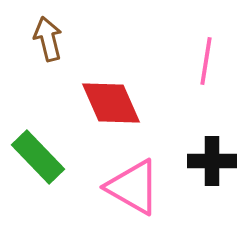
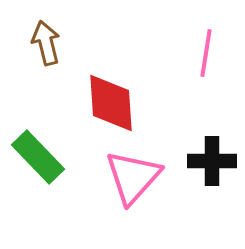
brown arrow: moved 2 px left, 4 px down
pink line: moved 8 px up
red diamond: rotated 20 degrees clockwise
pink triangle: moved 10 px up; rotated 42 degrees clockwise
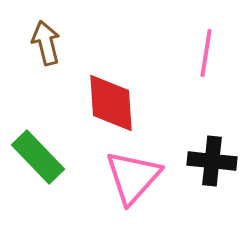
black cross: rotated 6 degrees clockwise
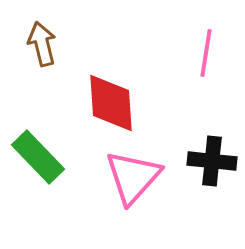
brown arrow: moved 4 px left, 1 px down
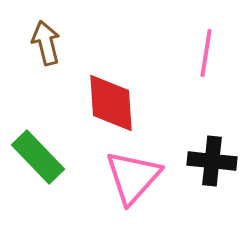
brown arrow: moved 4 px right, 1 px up
